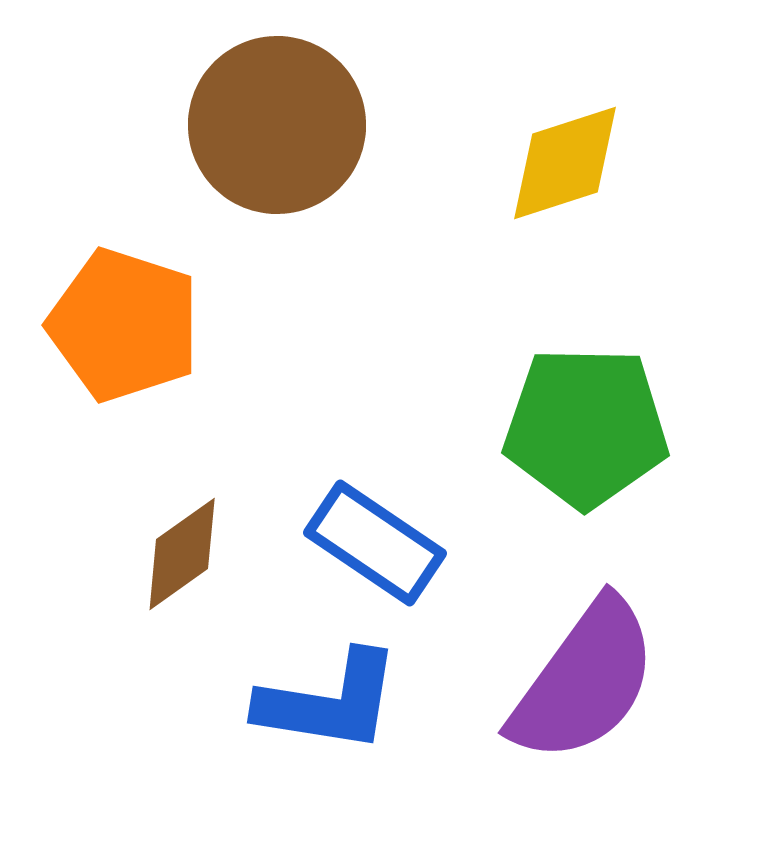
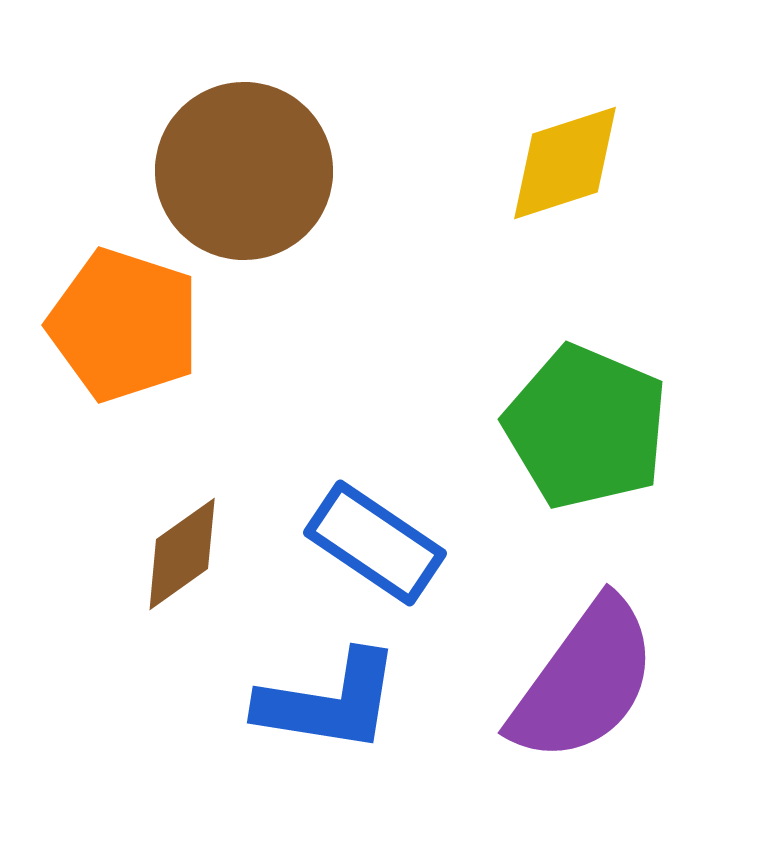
brown circle: moved 33 px left, 46 px down
green pentagon: rotated 22 degrees clockwise
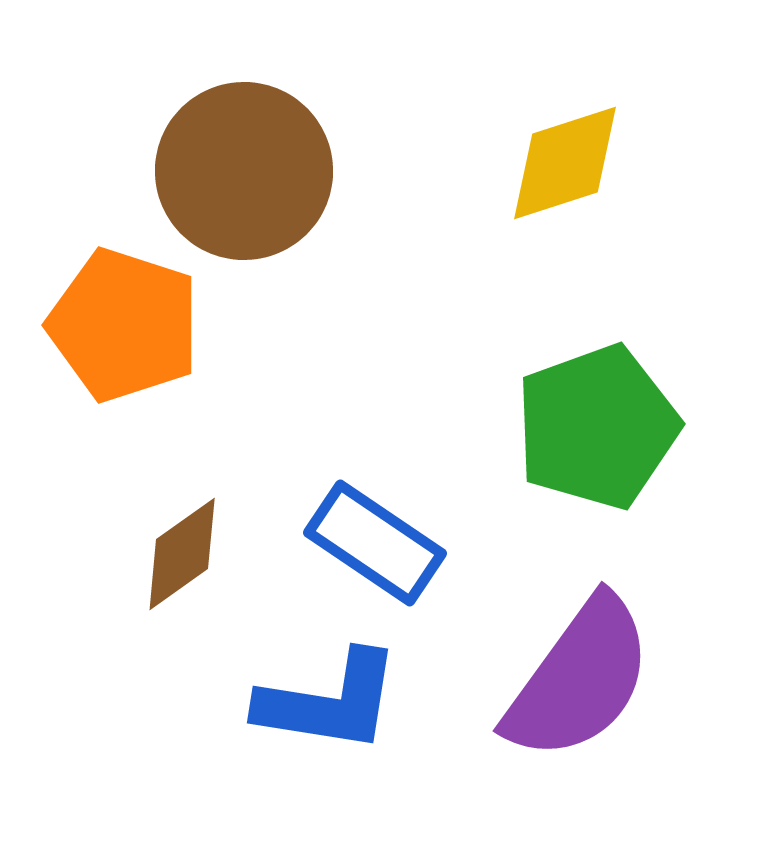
green pentagon: moved 11 px right; rotated 29 degrees clockwise
purple semicircle: moved 5 px left, 2 px up
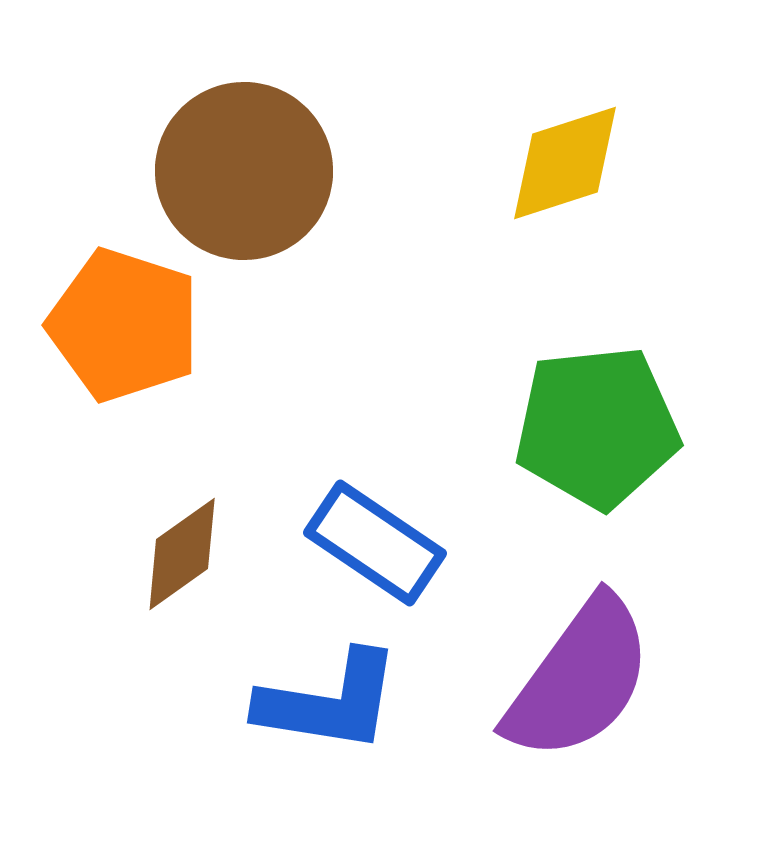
green pentagon: rotated 14 degrees clockwise
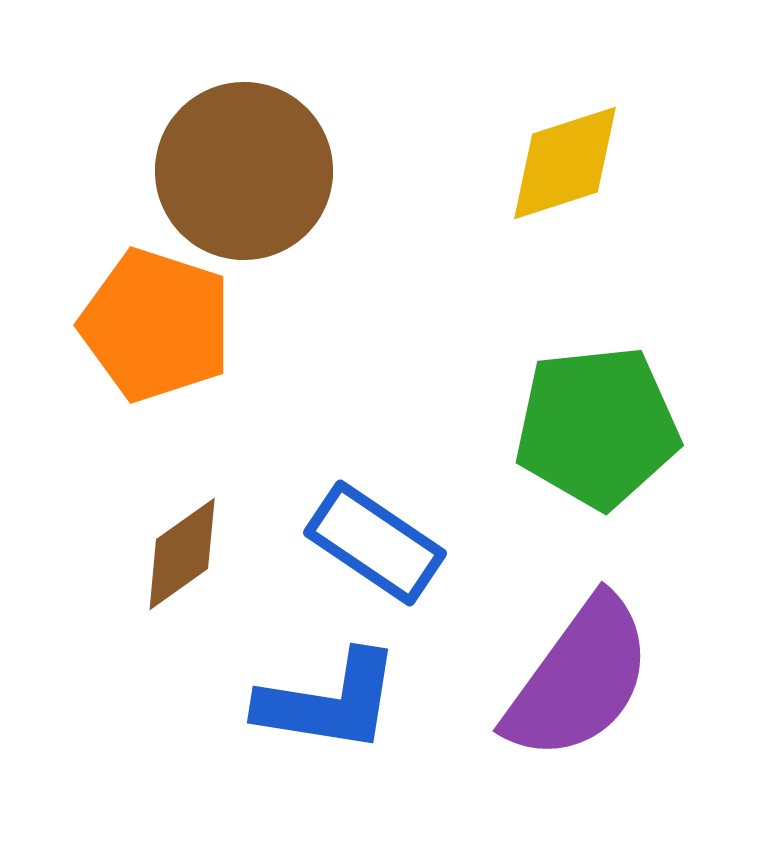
orange pentagon: moved 32 px right
